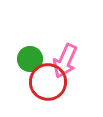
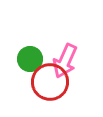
red circle: moved 2 px right
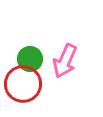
red circle: moved 27 px left, 2 px down
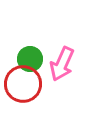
pink arrow: moved 3 px left, 3 px down
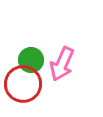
green circle: moved 1 px right, 1 px down
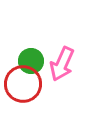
green circle: moved 1 px down
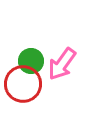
pink arrow: rotated 12 degrees clockwise
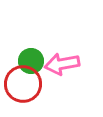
pink arrow: rotated 44 degrees clockwise
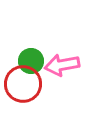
pink arrow: moved 1 px down
